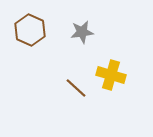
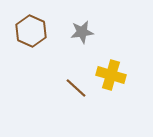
brown hexagon: moved 1 px right, 1 px down
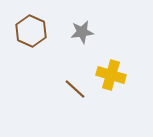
brown line: moved 1 px left, 1 px down
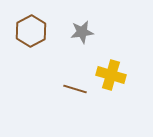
brown hexagon: rotated 8 degrees clockwise
brown line: rotated 25 degrees counterclockwise
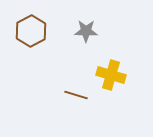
gray star: moved 4 px right, 1 px up; rotated 10 degrees clockwise
brown line: moved 1 px right, 6 px down
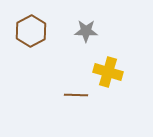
yellow cross: moved 3 px left, 3 px up
brown line: rotated 15 degrees counterclockwise
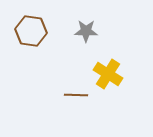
brown hexagon: rotated 24 degrees counterclockwise
yellow cross: moved 2 px down; rotated 16 degrees clockwise
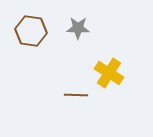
gray star: moved 8 px left, 3 px up
yellow cross: moved 1 px right, 1 px up
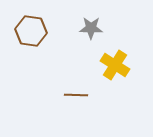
gray star: moved 13 px right
yellow cross: moved 6 px right, 8 px up
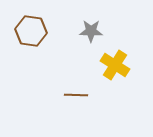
gray star: moved 3 px down
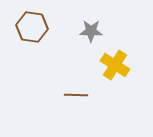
brown hexagon: moved 1 px right, 4 px up
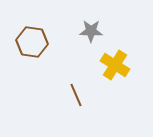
brown hexagon: moved 15 px down
brown line: rotated 65 degrees clockwise
